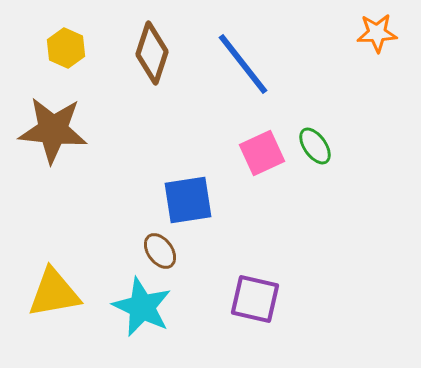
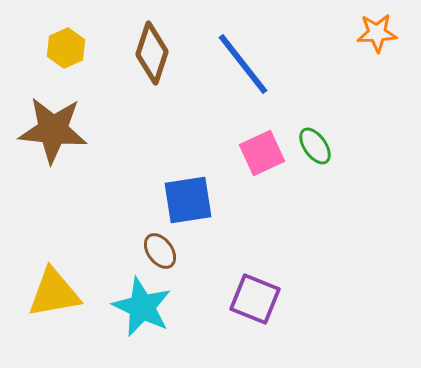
yellow hexagon: rotated 12 degrees clockwise
purple square: rotated 9 degrees clockwise
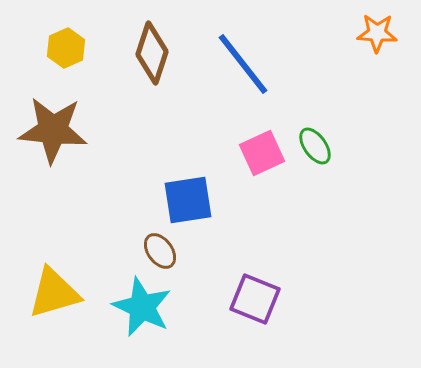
orange star: rotated 6 degrees clockwise
yellow triangle: rotated 6 degrees counterclockwise
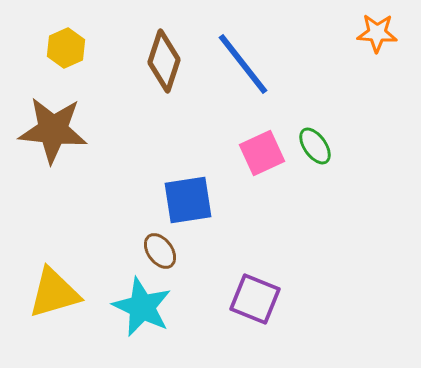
brown diamond: moved 12 px right, 8 px down
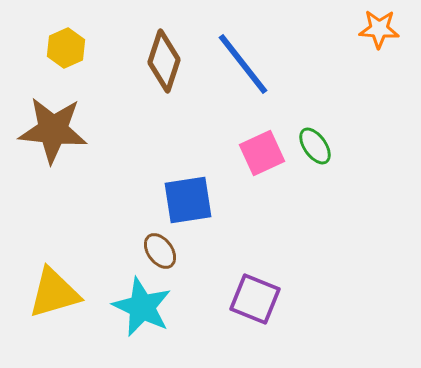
orange star: moved 2 px right, 4 px up
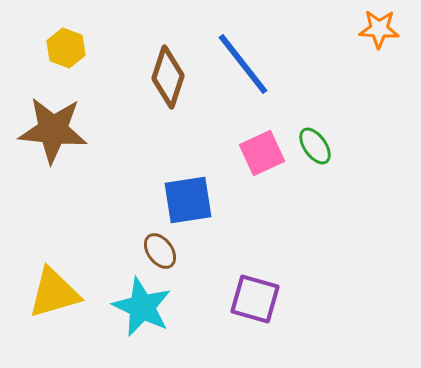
yellow hexagon: rotated 15 degrees counterclockwise
brown diamond: moved 4 px right, 16 px down
purple square: rotated 6 degrees counterclockwise
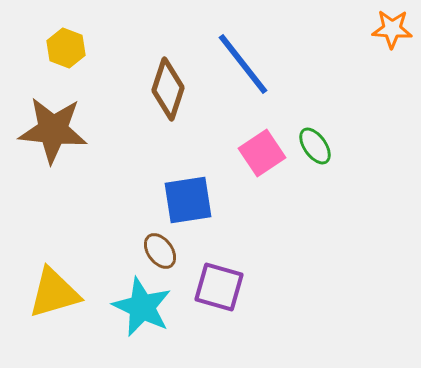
orange star: moved 13 px right
brown diamond: moved 12 px down
pink square: rotated 9 degrees counterclockwise
purple square: moved 36 px left, 12 px up
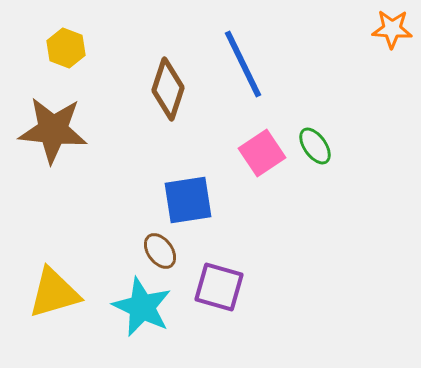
blue line: rotated 12 degrees clockwise
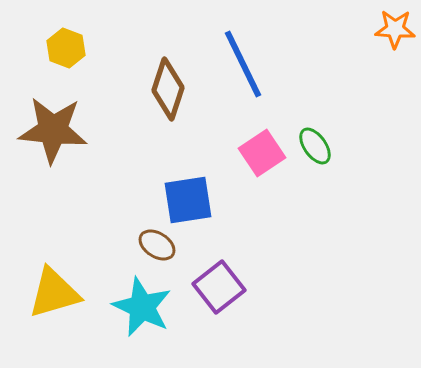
orange star: moved 3 px right
brown ellipse: moved 3 px left, 6 px up; rotated 21 degrees counterclockwise
purple square: rotated 36 degrees clockwise
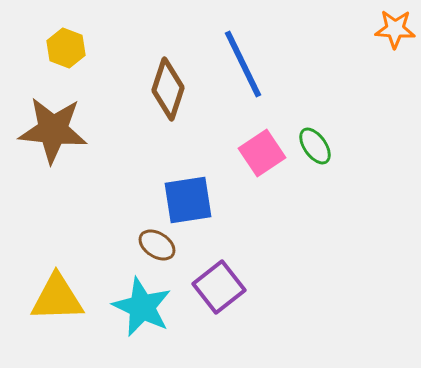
yellow triangle: moved 3 px right, 5 px down; rotated 14 degrees clockwise
